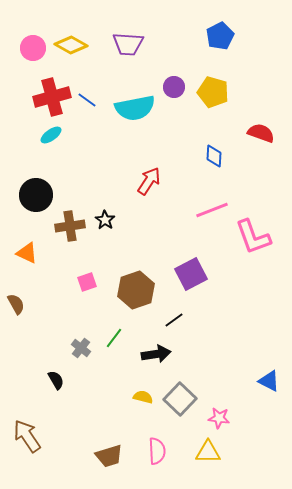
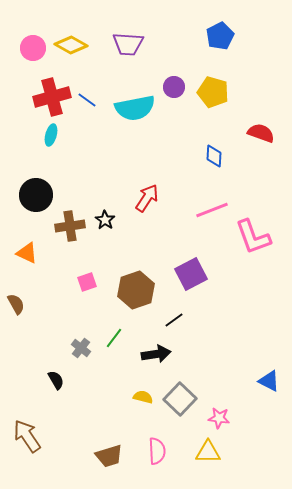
cyan ellipse: rotated 40 degrees counterclockwise
red arrow: moved 2 px left, 17 px down
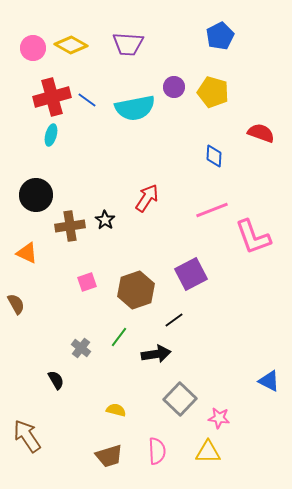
green line: moved 5 px right, 1 px up
yellow semicircle: moved 27 px left, 13 px down
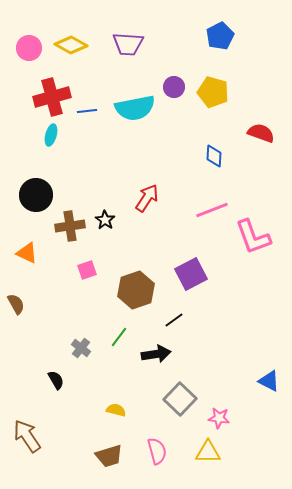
pink circle: moved 4 px left
blue line: moved 11 px down; rotated 42 degrees counterclockwise
pink square: moved 12 px up
pink semicircle: rotated 12 degrees counterclockwise
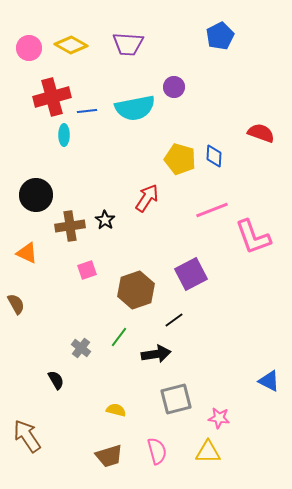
yellow pentagon: moved 33 px left, 67 px down
cyan ellipse: moved 13 px right; rotated 15 degrees counterclockwise
gray square: moved 4 px left; rotated 32 degrees clockwise
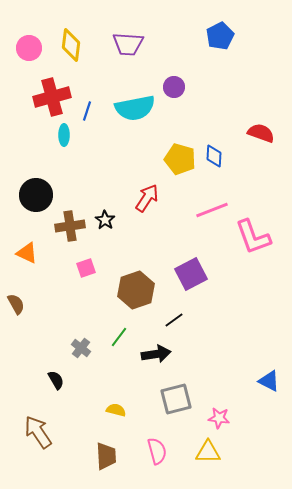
yellow diamond: rotated 68 degrees clockwise
blue line: rotated 66 degrees counterclockwise
pink square: moved 1 px left, 2 px up
brown arrow: moved 11 px right, 4 px up
brown trapezoid: moved 3 px left; rotated 76 degrees counterclockwise
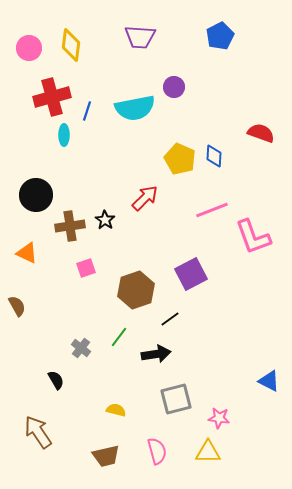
purple trapezoid: moved 12 px right, 7 px up
yellow pentagon: rotated 8 degrees clockwise
red arrow: moved 2 px left; rotated 12 degrees clockwise
brown semicircle: moved 1 px right, 2 px down
black line: moved 4 px left, 1 px up
brown trapezoid: rotated 80 degrees clockwise
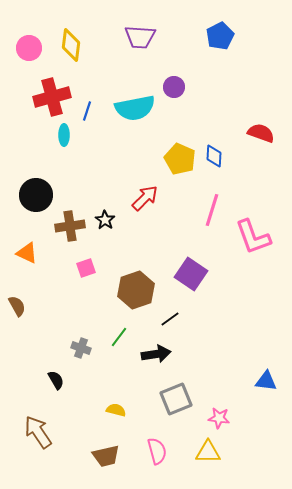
pink line: rotated 52 degrees counterclockwise
purple square: rotated 28 degrees counterclockwise
gray cross: rotated 18 degrees counterclockwise
blue triangle: moved 3 px left; rotated 20 degrees counterclockwise
gray square: rotated 8 degrees counterclockwise
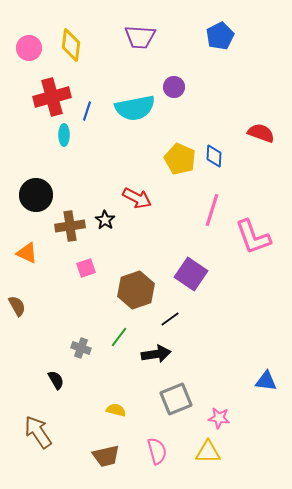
red arrow: moved 8 px left; rotated 72 degrees clockwise
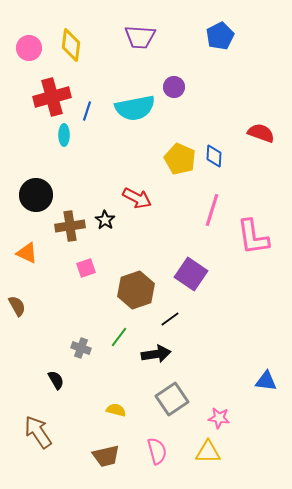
pink L-shape: rotated 12 degrees clockwise
gray square: moved 4 px left; rotated 12 degrees counterclockwise
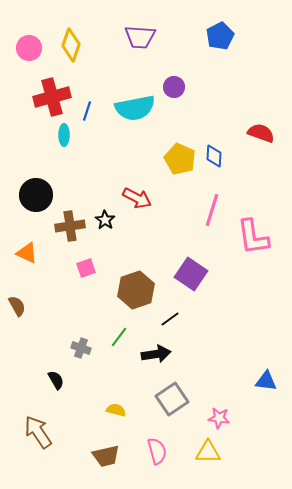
yellow diamond: rotated 12 degrees clockwise
